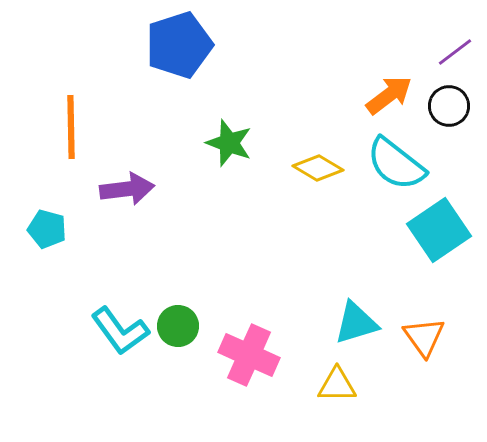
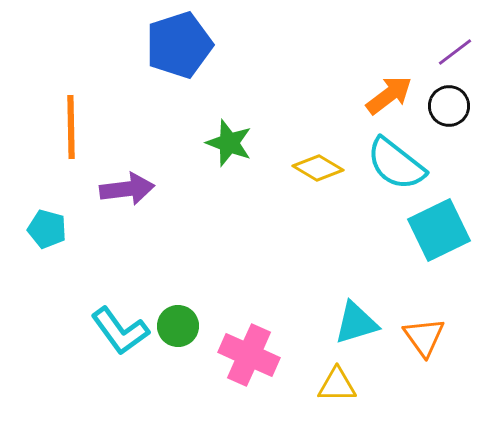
cyan square: rotated 8 degrees clockwise
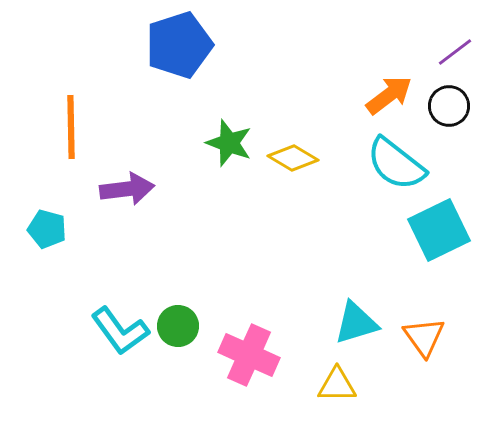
yellow diamond: moved 25 px left, 10 px up
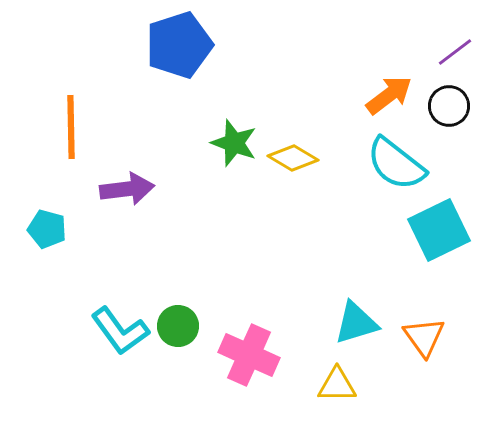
green star: moved 5 px right
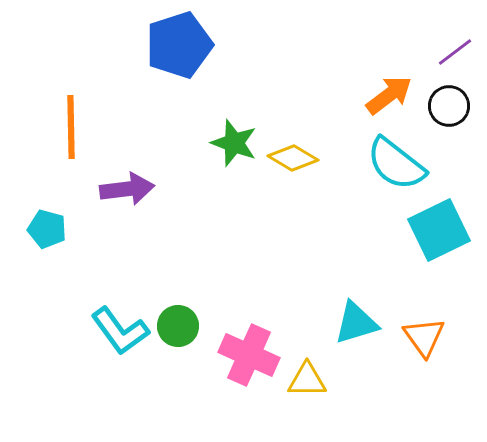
yellow triangle: moved 30 px left, 5 px up
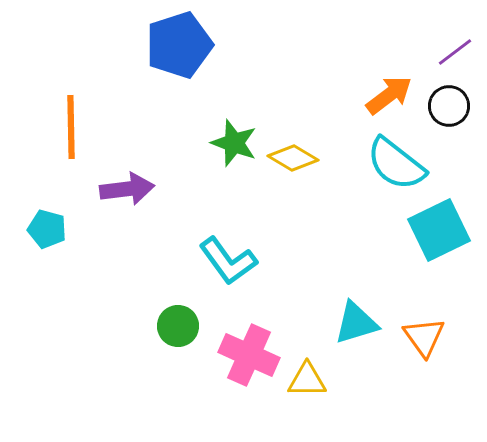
cyan L-shape: moved 108 px right, 70 px up
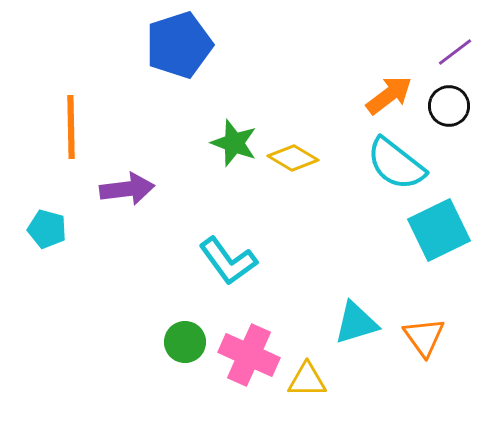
green circle: moved 7 px right, 16 px down
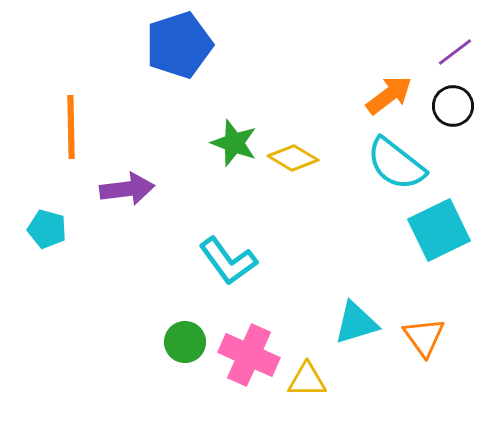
black circle: moved 4 px right
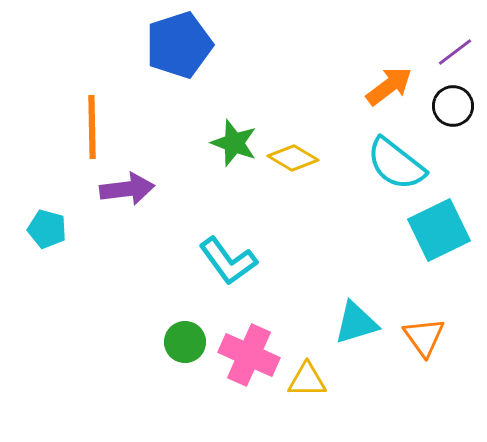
orange arrow: moved 9 px up
orange line: moved 21 px right
